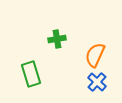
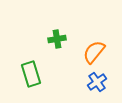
orange semicircle: moved 1 px left, 3 px up; rotated 15 degrees clockwise
blue cross: rotated 12 degrees clockwise
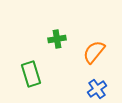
blue cross: moved 7 px down
